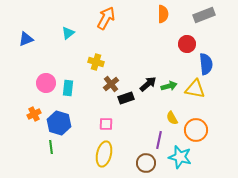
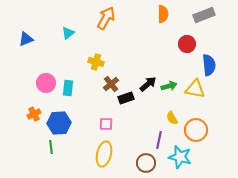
blue semicircle: moved 3 px right, 1 px down
blue hexagon: rotated 20 degrees counterclockwise
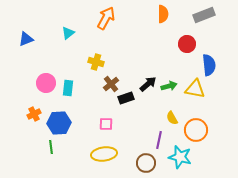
yellow ellipse: rotated 70 degrees clockwise
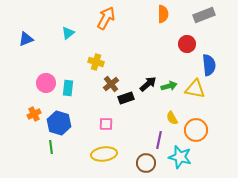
blue hexagon: rotated 20 degrees clockwise
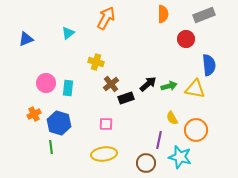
red circle: moved 1 px left, 5 px up
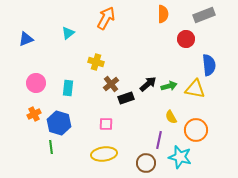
pink circle: moved 10 px left
yellow semicircle: moved 1 px left, 1 px up
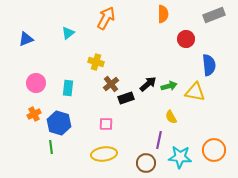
gray rectangle: moved 10 px right
yellow triangle: moved 3 px down
orange circle: moved 18 px right, 20 px down
cyan star: rotated 10 degrees counterclockwise
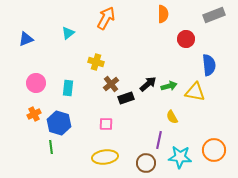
yellow semicircle: moved 1 px right
yellow ellipse: moved 1 px right, 3 px down
